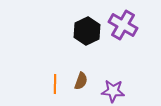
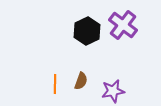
purple cross: rotated 8 degrees clockwise
purple star: rotated 15 degrees counterclockwise
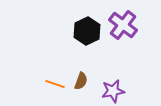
orange line: rotated 72 degrees counterclockwise
